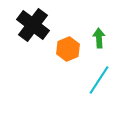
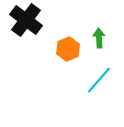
black cross: moved 7 px left, 5 px up
cyan line: rotated 8 degrees clockwise
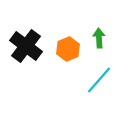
black cross: moved 26 px down
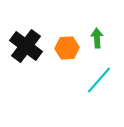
green arrow: moved 2 px left
orange hexagon: moved 1 px left, 1 px up; rotated 20 degrees clockwise
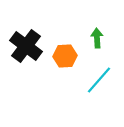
orange hexagon: moved 2 px left, 8 px down
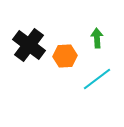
black cross: moved 3 px right, 1 px up
cyan line: moved 2 px left, 1 px up; rotated 12 degrees clockwise
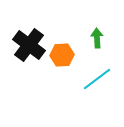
orange hexagon: moved 3 px left, 1 px up
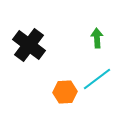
orange hexagon: moved 3 px right, 37 px down
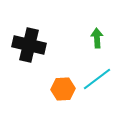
black cross: rotated 24 degrees counterclockwise
orange hexagon: moved 2 px left, 3 px up
